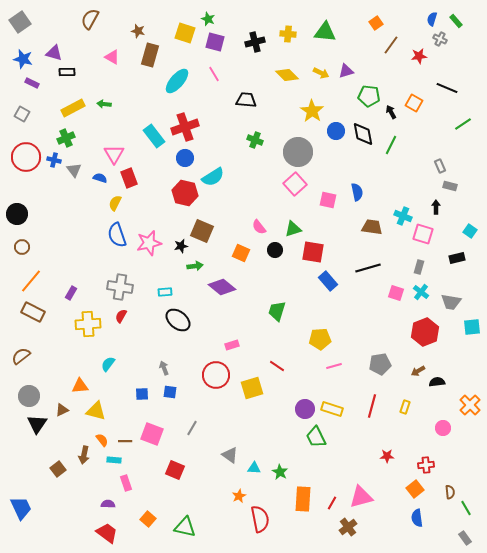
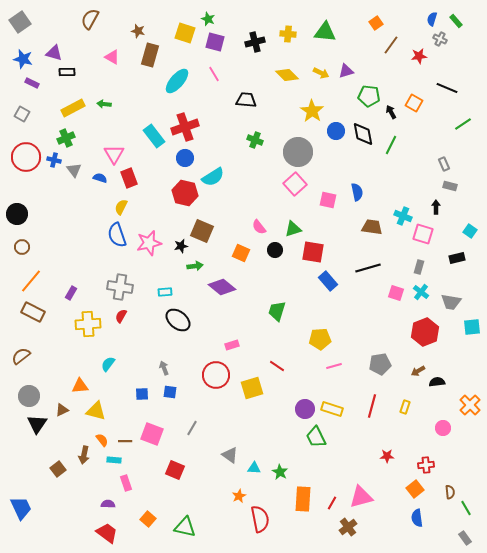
gray rectangle at (440, 166): moved 4 px right, 2 px up
yellow semicircle at (115, 203): moved 6 px right, 4 px down
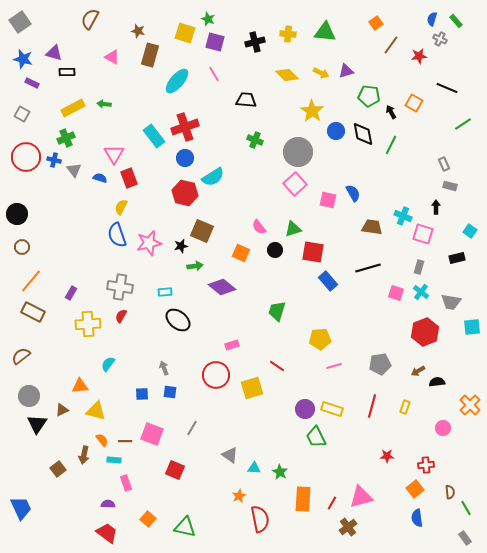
blue semicircle at (357, 192): moved 4 px left, 1 px down; rotated 18 degrees counterclockwise
